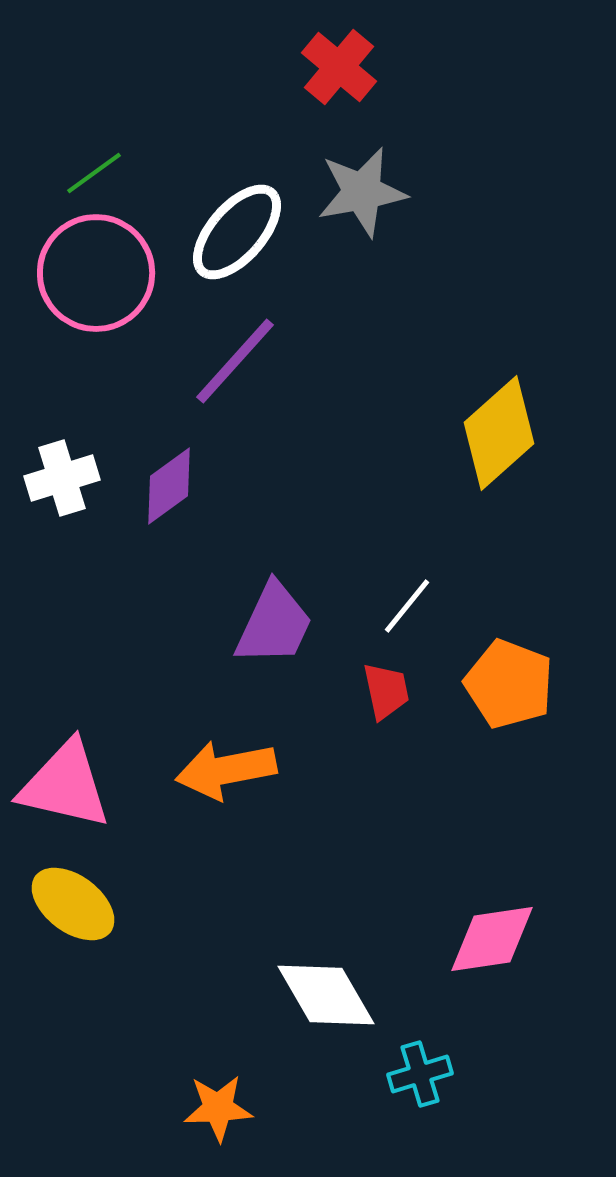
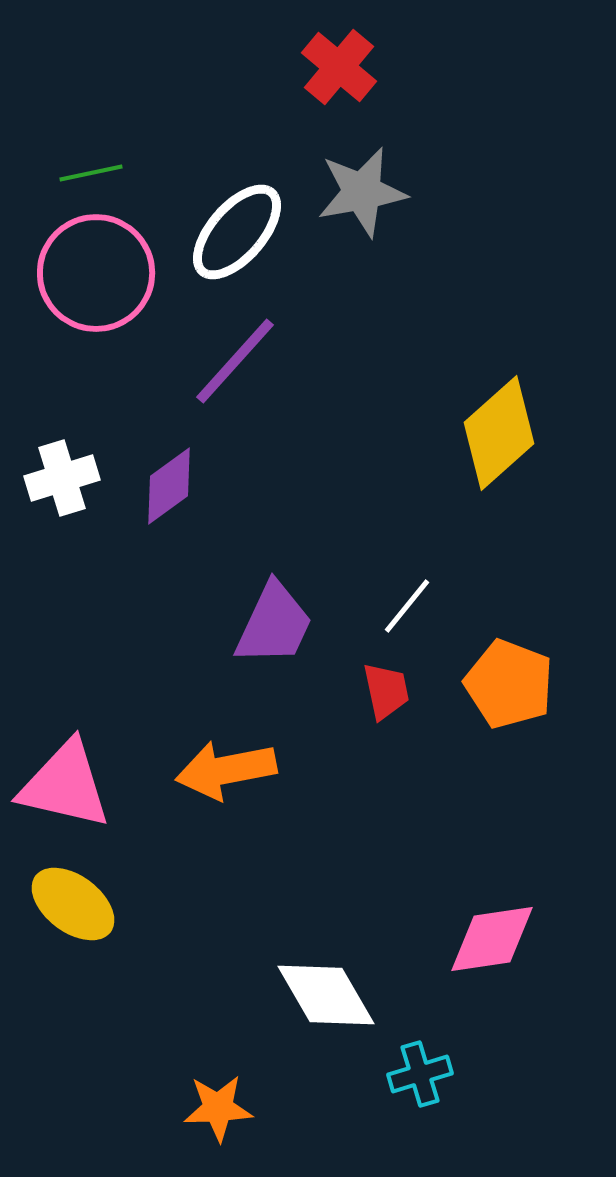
green line: moved 3 px left; rotated 24 degrees clockwise
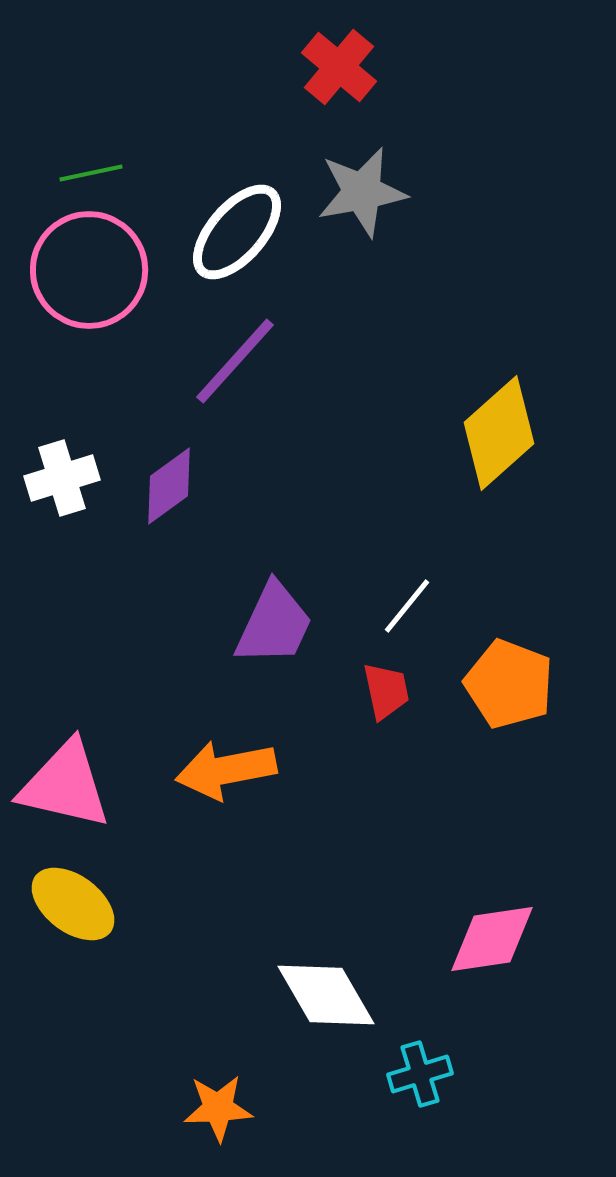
pink circle: moved 7 px left, 3 px up
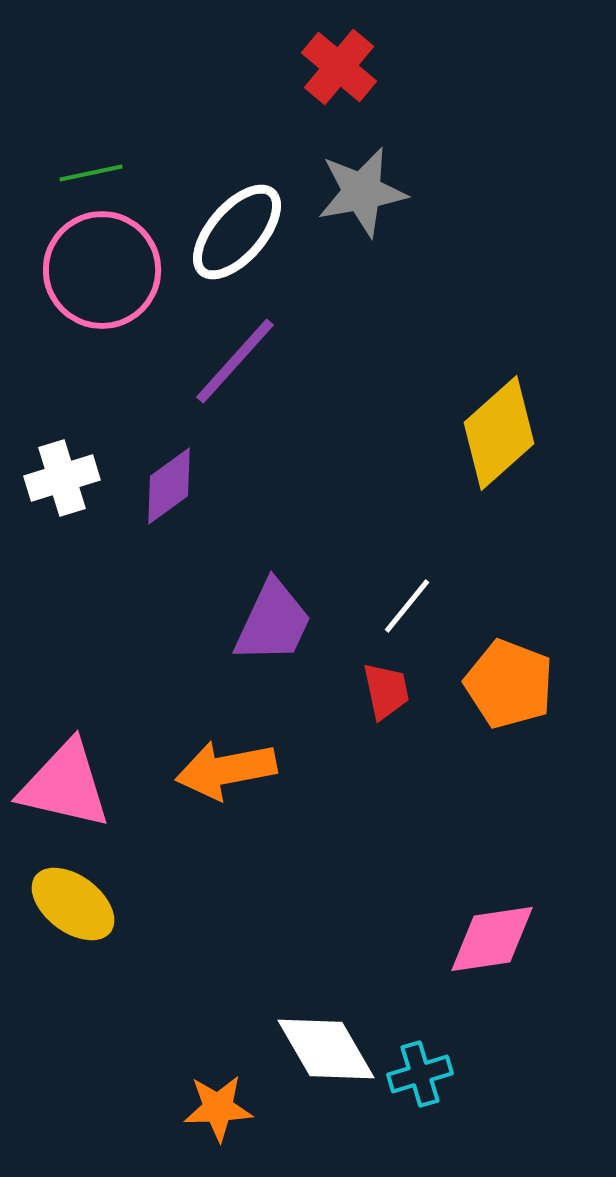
pink circle: moved 13 px right
purple trapezoid: moved 1 px left, 2 px up
white diamond: moved 54 px down
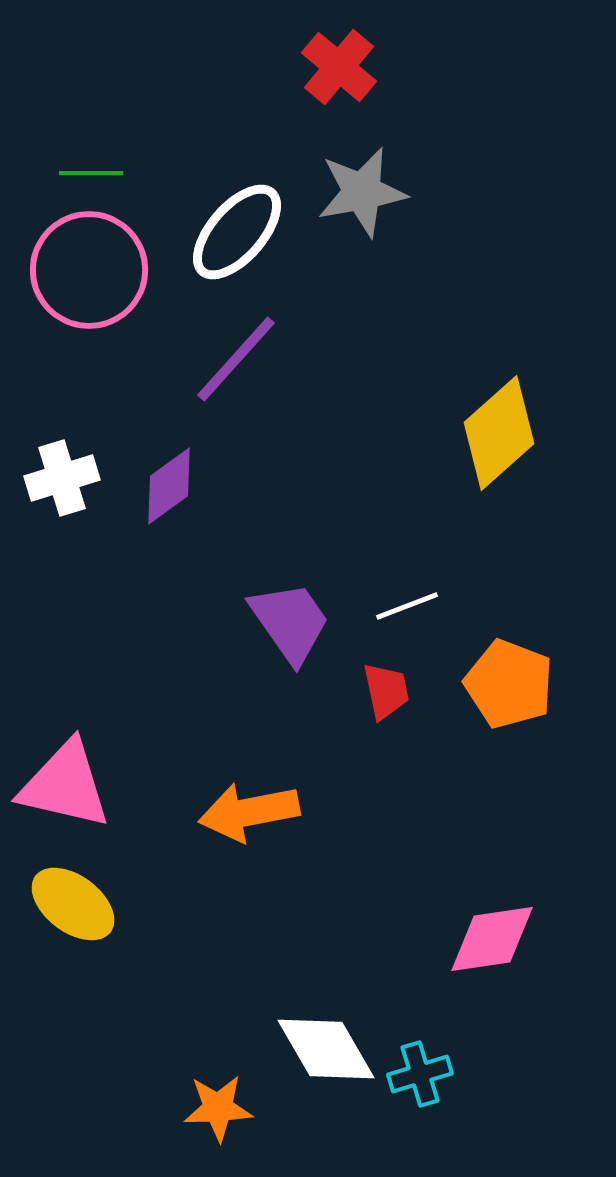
green line: rotated 12 degrees clockwise
pink circle: moved 13 px left
purple line: moved 1 px right, 2 px up
white line: rotated 30 degrees clockwise
purple trapezoid: moved 17 px right; rotated 60 degrees counterclockwise
orange arrow: moved 23 px right, 42 px down
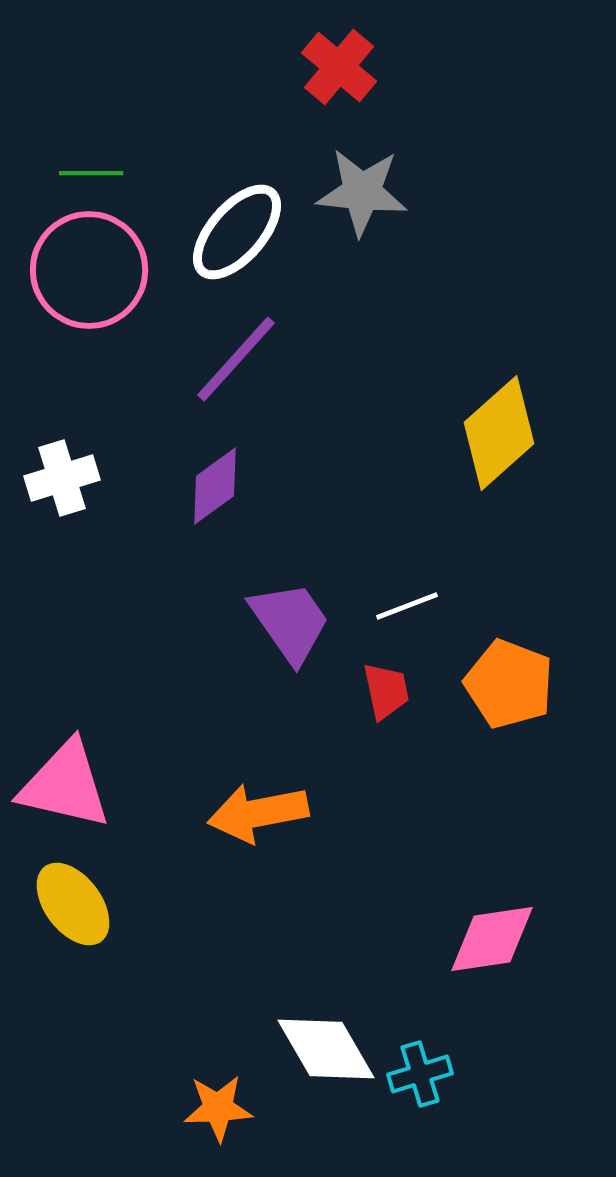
gray star: rotated 16 degrees clockwise
purple diamond: moved 46 px right
orange arrow: moved 9 px right, 1 px down
yellow ellipse: rotated 16 degrees clockwise
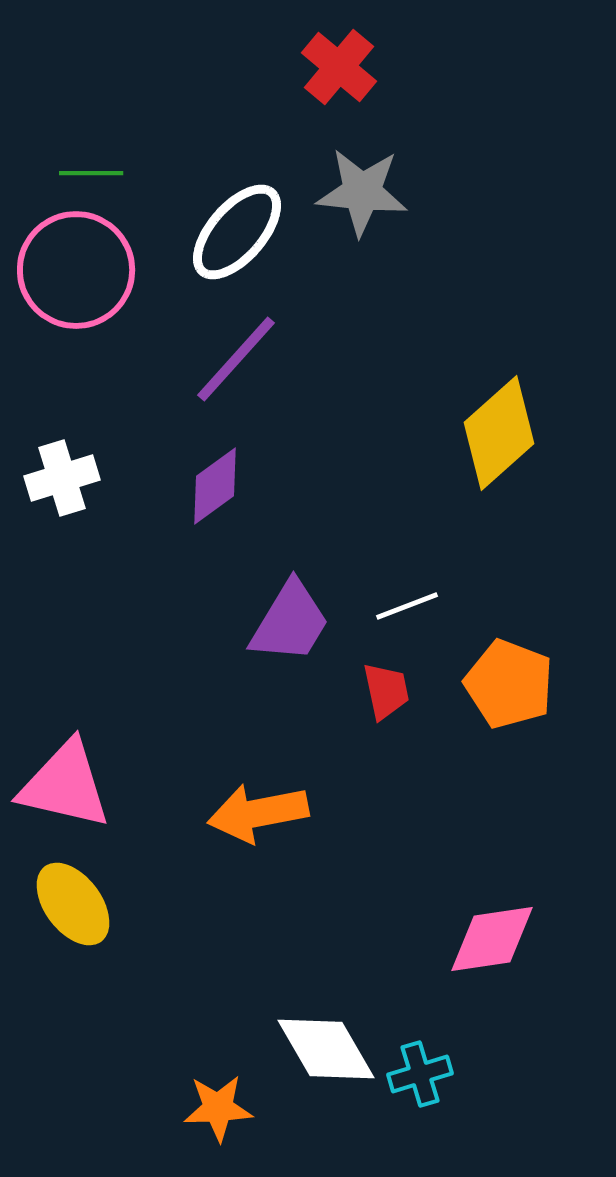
pink circle: moved 13 px left
purple trapezoid: rotated 66 degrees clockwise
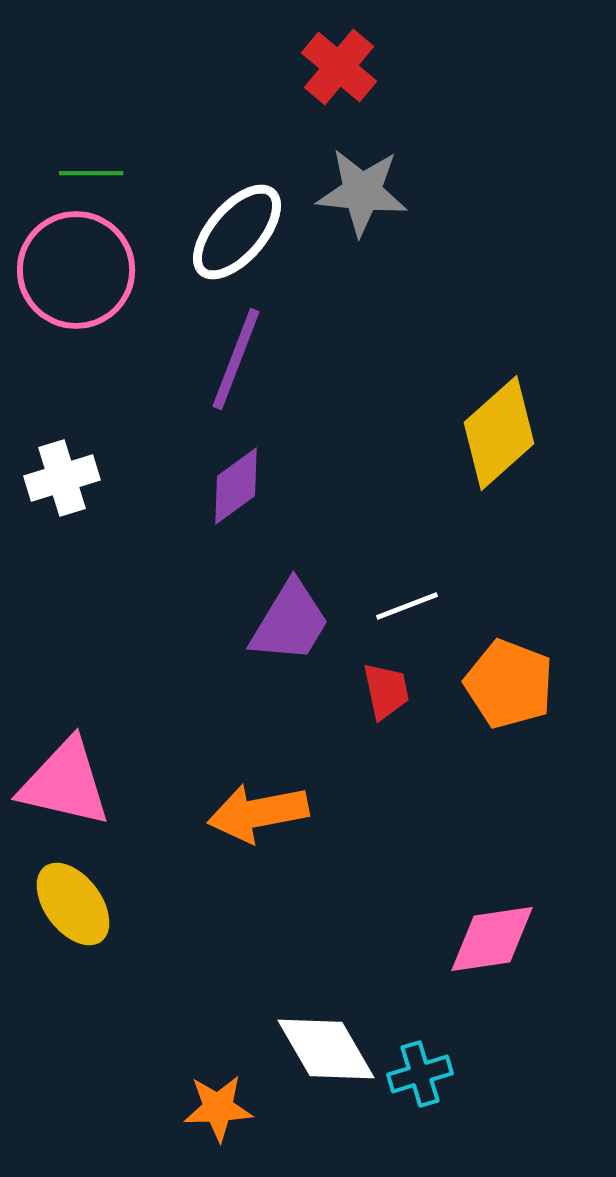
purple line: rotated 21 degrees counterclockwise
purple diamond: moved 21 px right
pink triangle: moved 2 px up
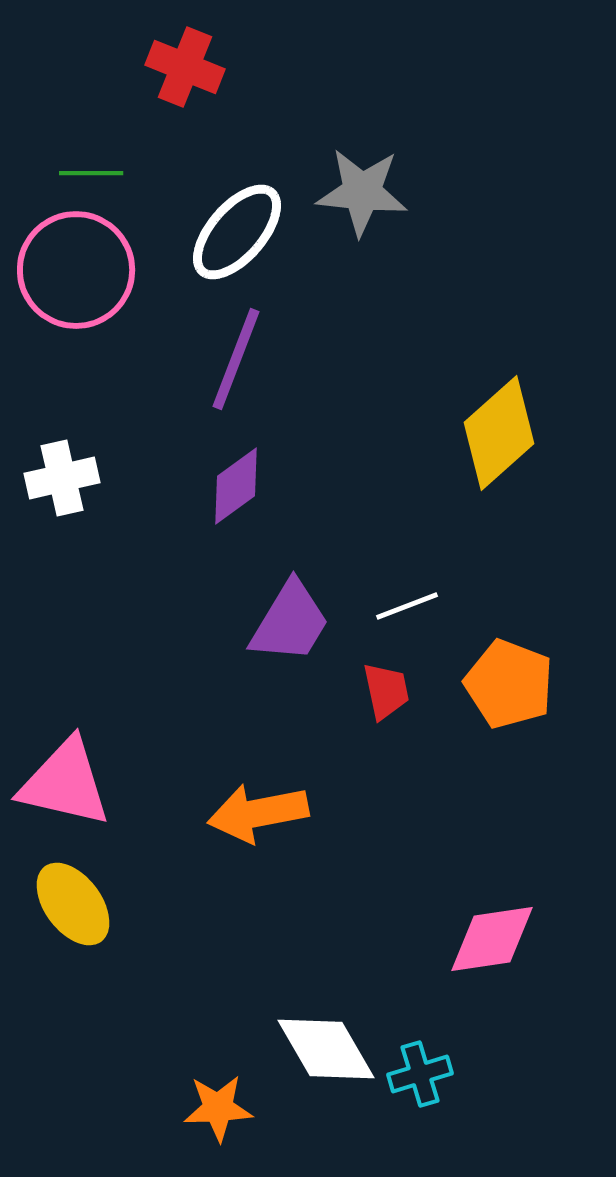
red cross: moved 154 px left; rotated 18 degrees counterclockwise
white cross: rotated 4 degrees clockwise
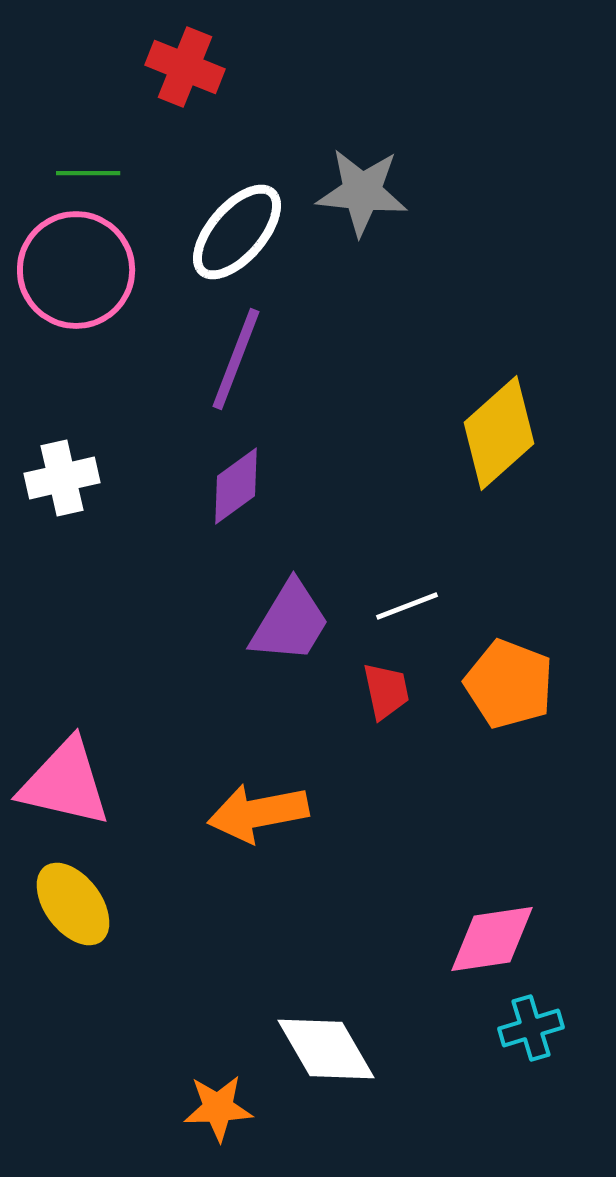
green line: moved 3 px left
cyan cross: moved 111 px right, 46 px up
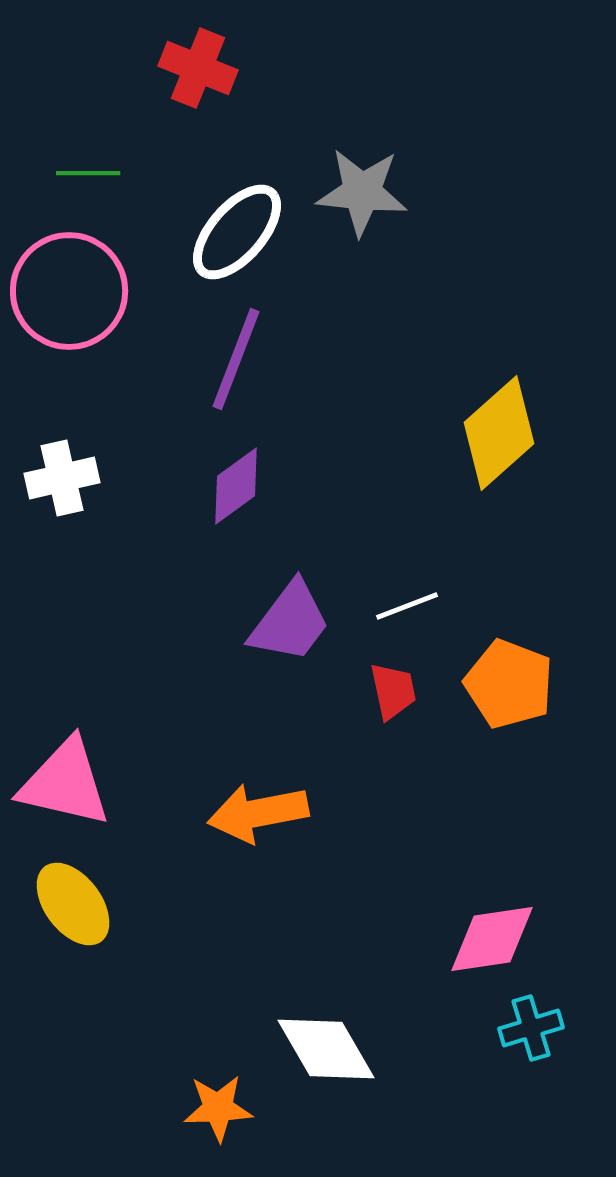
red cross: moved 13 px right, 1 px down
pink circle: moved 7 px left, 21 px down
purple trapezoid: rotated 6 degrees clockwise
red trapezoid: moved 7 px right
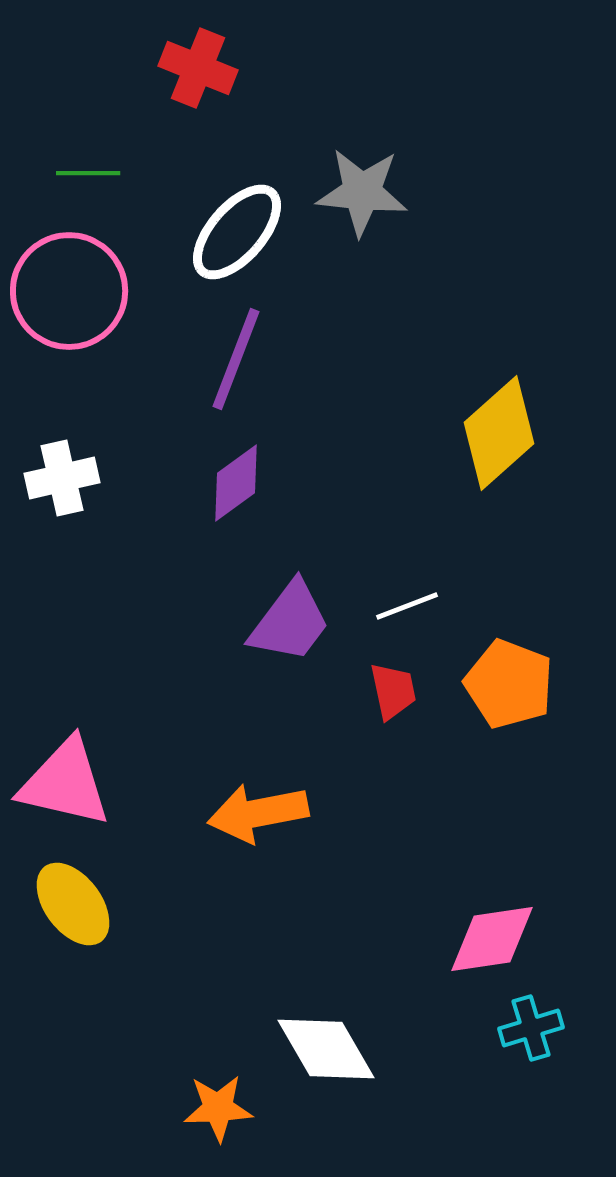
purple diamond: moved 3 px up
